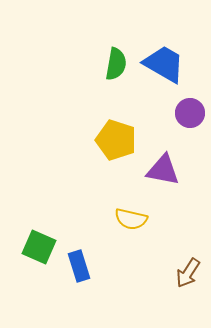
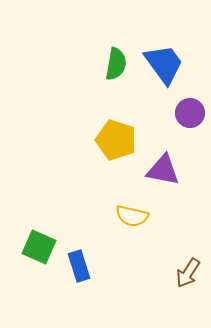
blue trapezoid: rotated 24 degrees clockwise
yellow semicircle: moved 1 px right, 3 px up
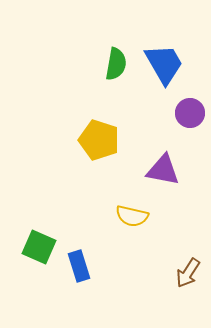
blue trapezoid: rotated 6 degrees clockwise
yellow pentagon: moved 17 px left
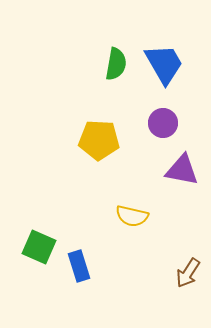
purple circle: moved 27 px left, 10 px down
yellow pentagon: rotated 15 degrees counterclockwise
purple triangle: moved 19 px right
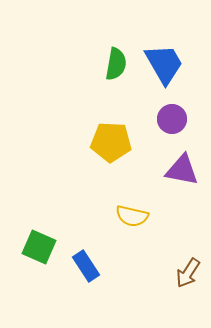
purple circle: moved 9 px right, 4 px up
yellow pentagon: moved 12 px right, 2 px down
blue rectangle: moved 7 px right; rotated 16 degrees counterclockwise
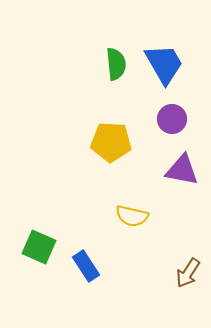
green semicircle: rotated 16 degrees counterclockwise
